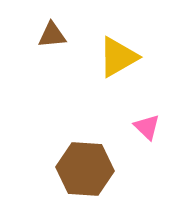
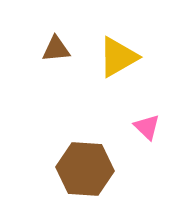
brown triangle: moved 4 px right, 14 px down
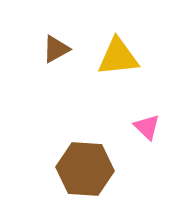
brown triangle: rotated 24 degrees counterclockwise
yellow triangle: rotated 24 degrees clockwise
